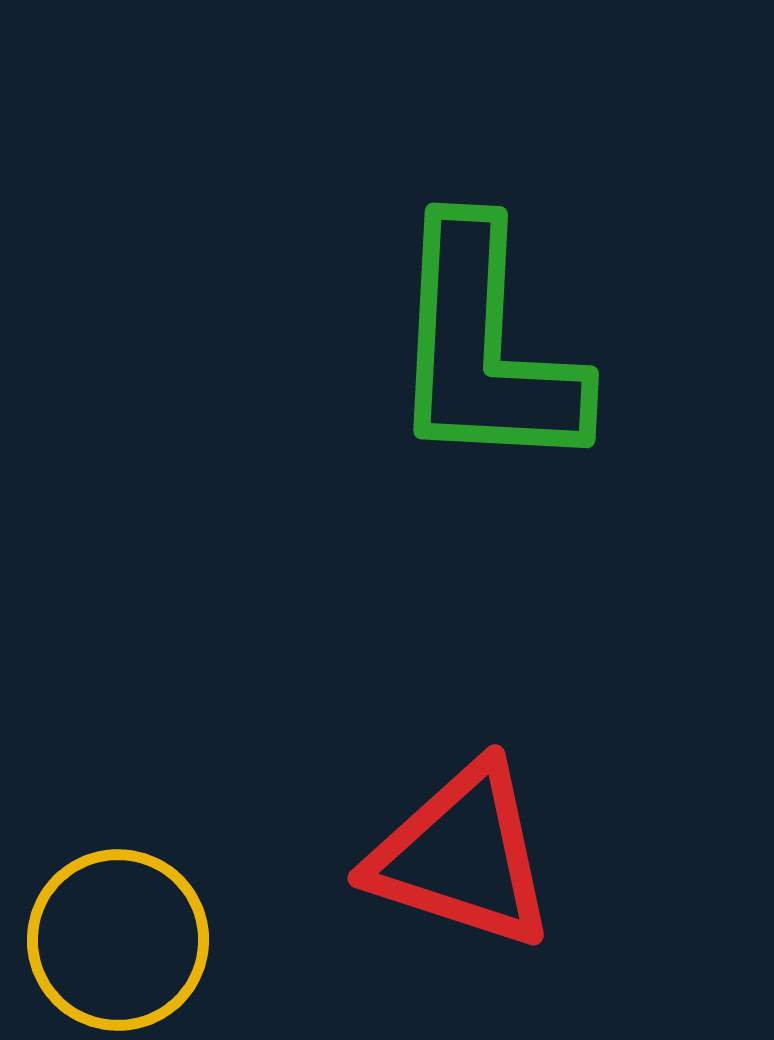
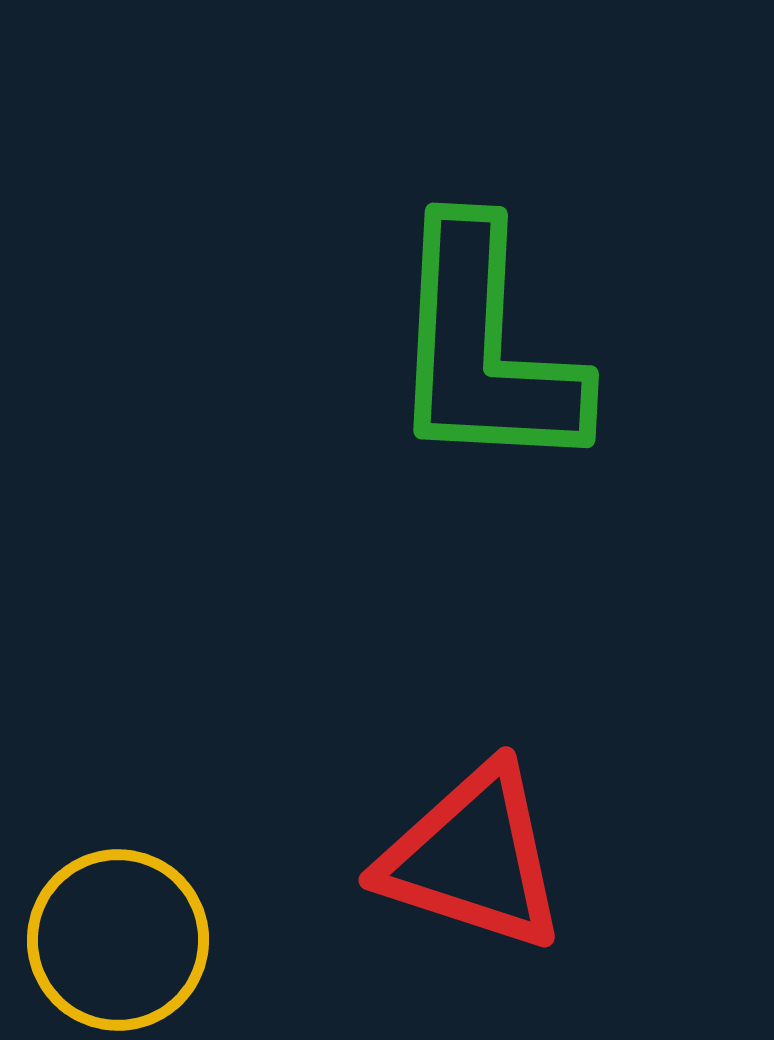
red triangle: moved 11 px right, 2 px down
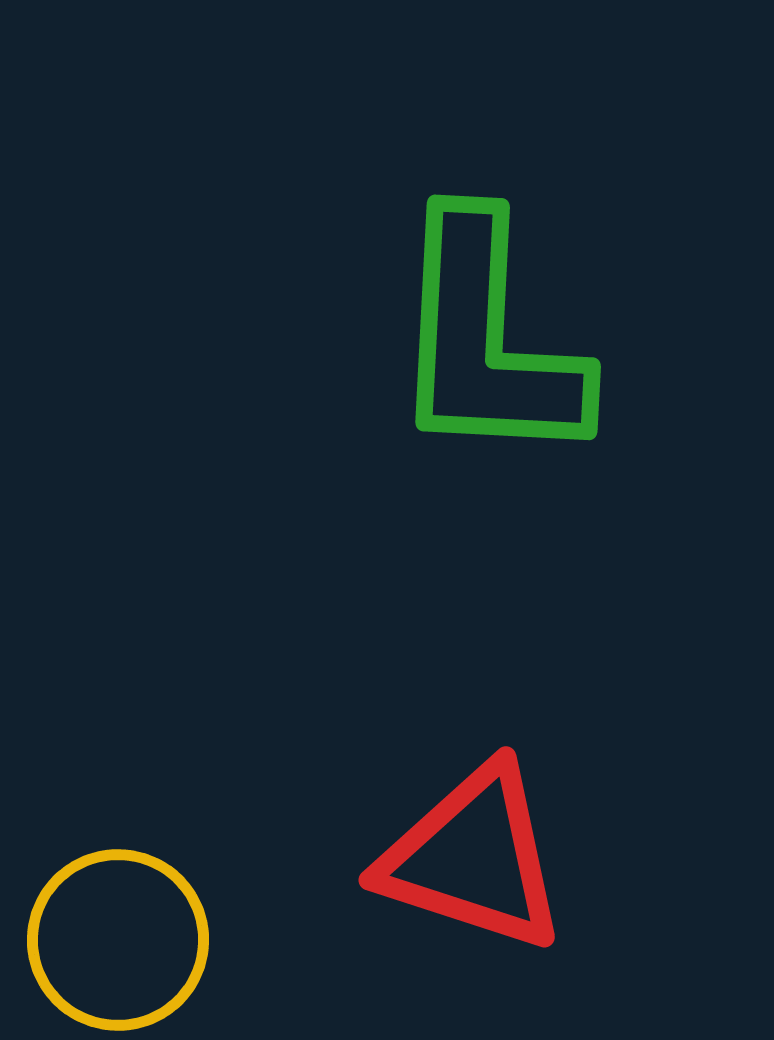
green L-shape: moved 2 px right, 8 px up
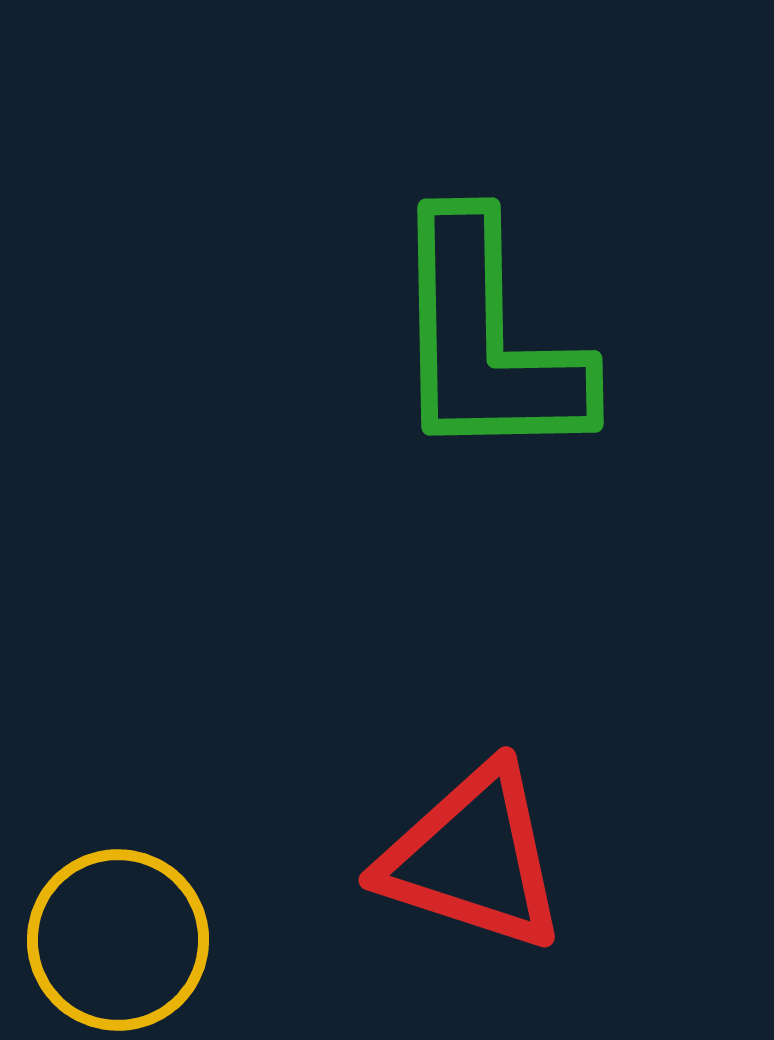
green L-shape: rotated 4 degrees counterclockwise
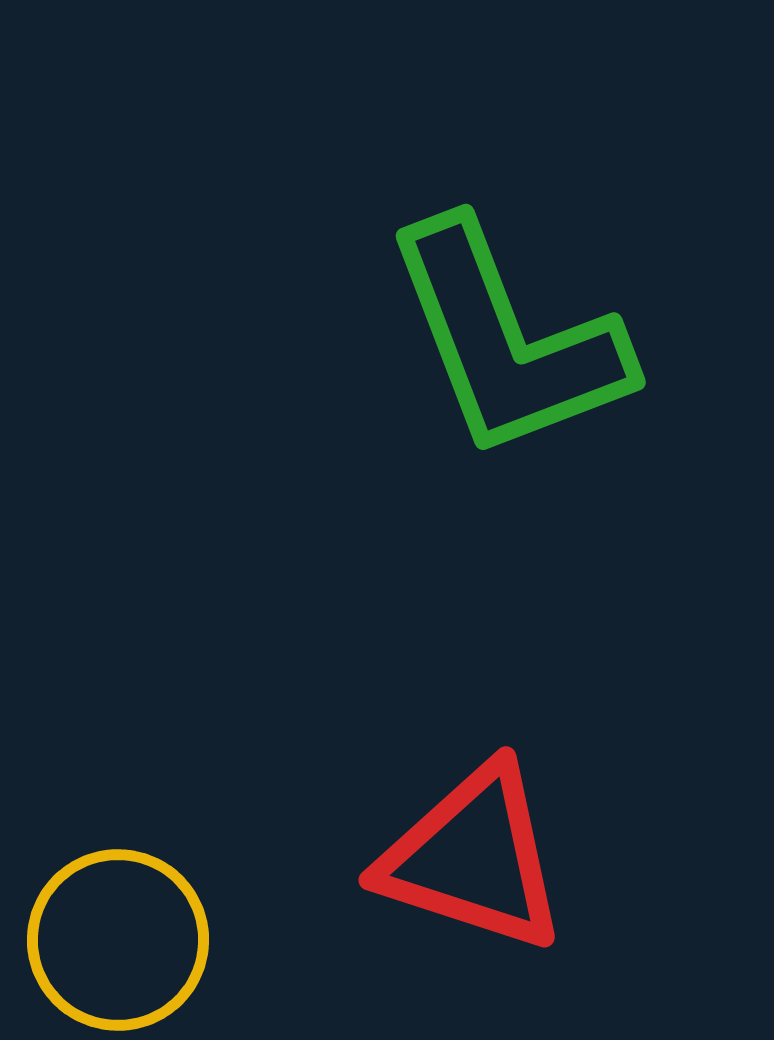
green L-shape: moved 20 px right; rotated 20 degrees counterclockwise
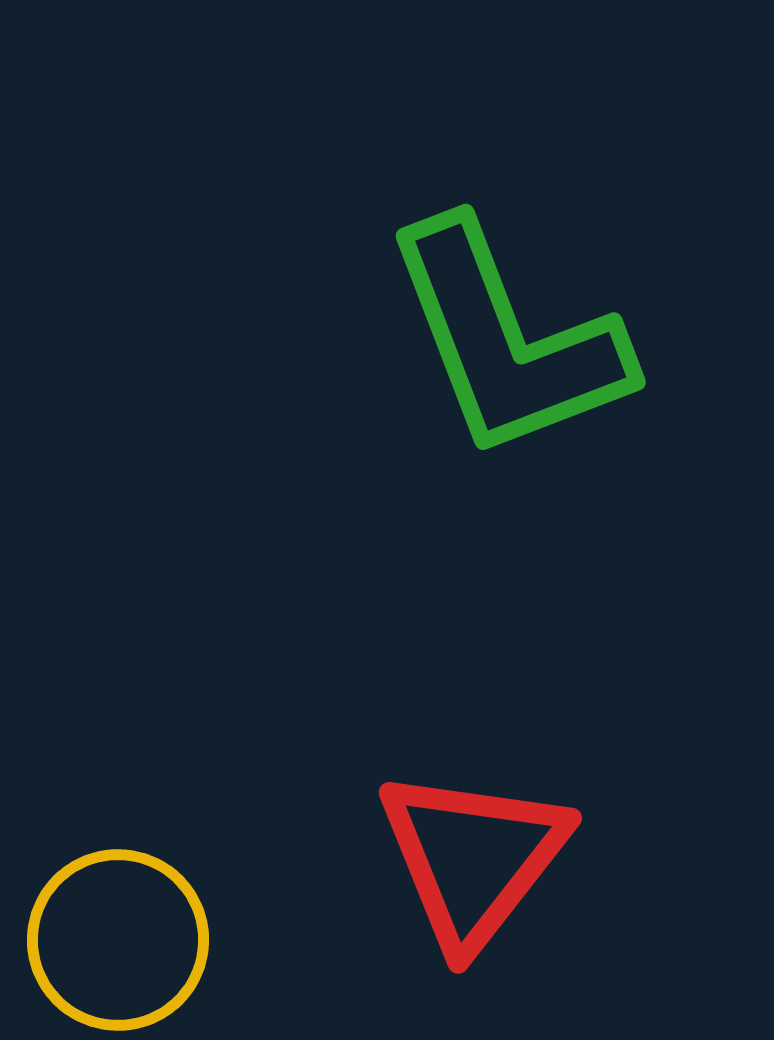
red triangle: rotated 50 degrees clockwise
